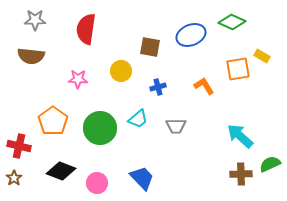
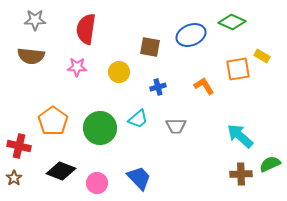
yellow circle: moved 2 px left, 1 px down
pink star: moved 1 px left, 12 px up
blue trapezoid: moved 3 px left
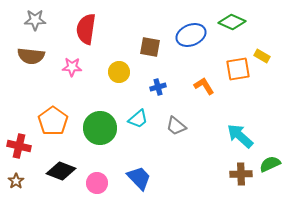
pink star: moved 5 px left
gray trapezoid: rotated 40 degrees clockwise
brown star: moved 2 px right, 3 px down
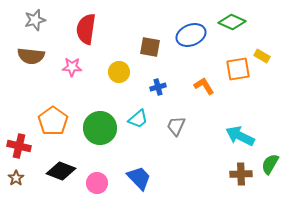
gray star: rotated 15 degrees counterclockwise
gray trapezoid: rotated 75 degrees clockwise
cyan arrow: rotated 16 degrees counterclockwise
green semicircle: rotated 35 degrees counterclockwise
brown star: moved 3 px up
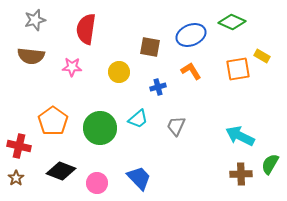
orange L-shape: moved 13 px left, 15 px up
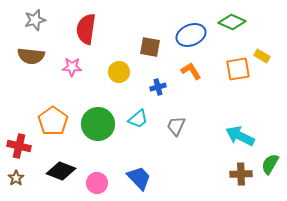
green circle: moved 2 px left, 4 px up
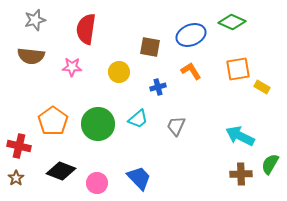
yellow rectangle: moved 31 px down
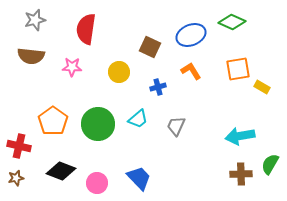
brown square: rotated 15 degrees clockwise
cyan arrow: rotated 36 degrees counterclockwise
brown star: rotated 21 degrees clockwise
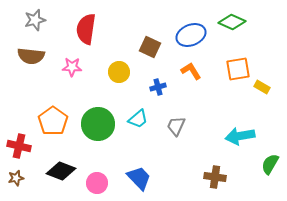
brown cross: moved 26 px left, 3 px down; rotated 10 degrees clockwise
